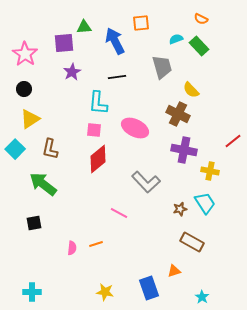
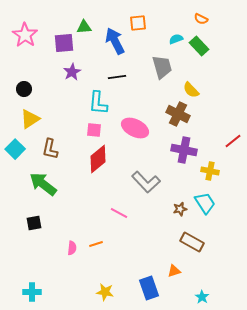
orange square: moved 3 px left
pink star: moved 19 px up
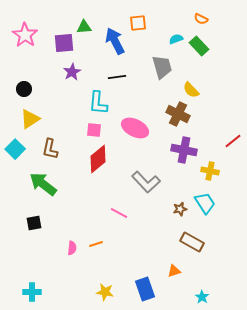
blue rectangle: moved 4 px left, 1 px down
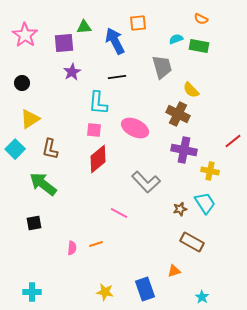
green rectangle: rotated 36 degrees counterclockwise
black circle: moved 2 px left, 6 px up
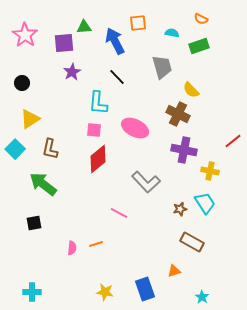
cyan semicircle: moved 4 px left, 6 px up; rotated 32 degrees clockwise
green rectangle: rotated 30 degrees counterclockwise
black line: rotated 54 degrees clockwise
